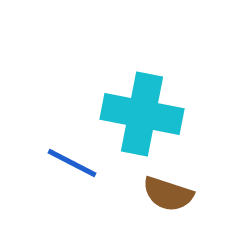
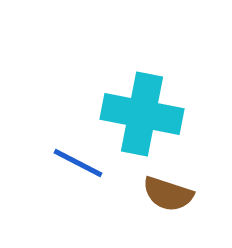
blue line: moved 6 px right
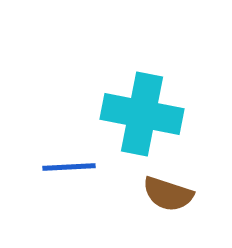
blue line: moved 9 px left, 4 px down; rotated 30 degrees counterclockwise
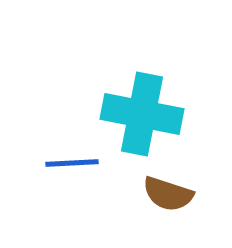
blue line: moved 3 px right, 4 px up
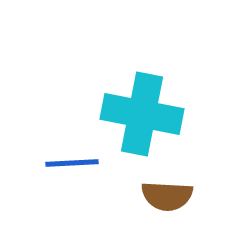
brown semicircle: moved 1 px left, 2 px down; rotated 15 degrees counterclockwise
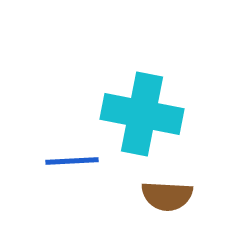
blue line: moved 2 px up
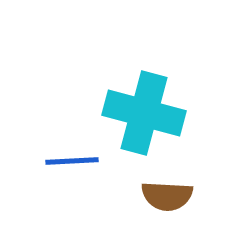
cyan cross: moved 2 px right, 1 px up; rotated 4 degrees clockwise
